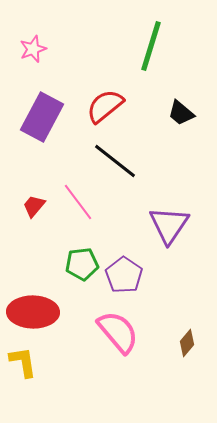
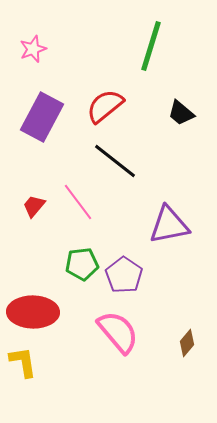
purple triangle: rotated 45 degrees clockwise
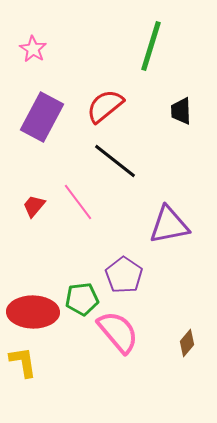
pink star: rotated 20 degrees counterclockwise
black trapezoid: moved 2 px up; rotated 48 degrees clockwise
green pentagon: moved 35 px down
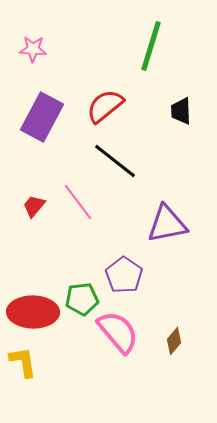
pink star: rotated 28 degrees counterclockwise
purple triangle: moved 2 px left, 1 px up
brown diamond: moved 13 px left, 2 px up
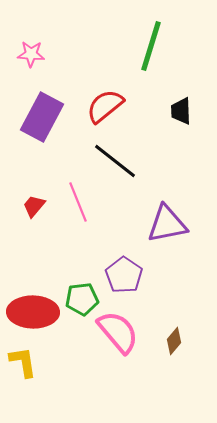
pink star: moved 2 px left, 5 px down
pink line: rotated 15 degrees clockwise
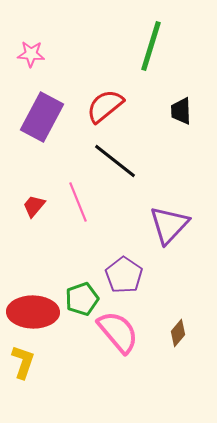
purple triangle: moved 2 px right, 1 px down; rotated 36 degrees counterclockwise
green pentagon: rotated 12 degrees counterclockwise
brown diamond: moved 4 px right, 8 px up
yellow L-shape: rotated 28 degrees clockwise
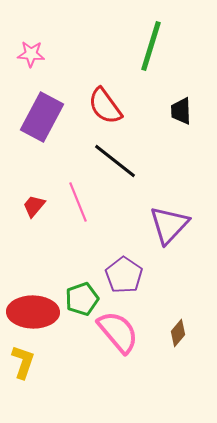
red semicircle: rotated 87 degrees counterclockwise
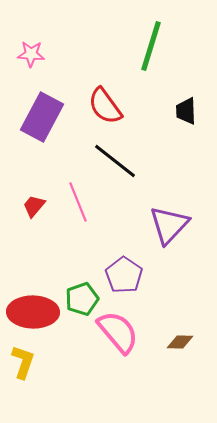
black trapezoid: moved 5 px right
brown diamond: moved 2 px right, 9 px down; rotated 52 degrees clockwise
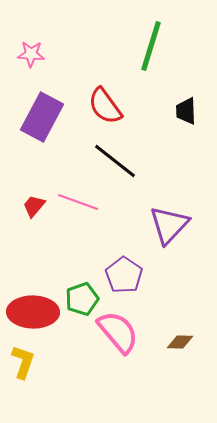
pink line: rotated 48 degrees counterclockwise
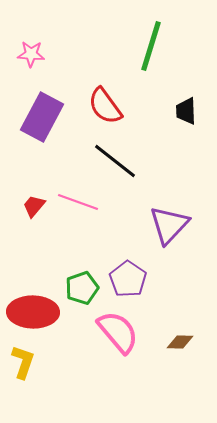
purple pentagon: moved 4 px right, 4 px down
green pentagon: moved 11 px up
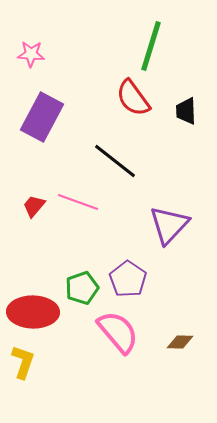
red semicircle: moved 28 px right, 8 px up
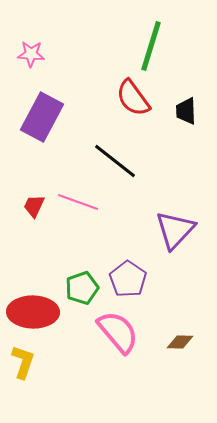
red trapezoid: rotated 15 degrees counterclockwise
purple triangle: moved 6 px right, 5 px down
